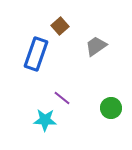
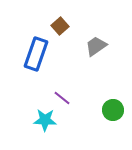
green circle: moved 2 px right, 2 px down
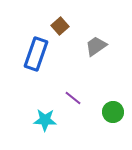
purple line: moved 11 px right
green circle: moved 2 px down
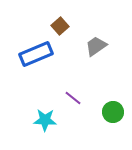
blue rectangle: rotated 48 degrees clockwise
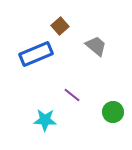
gray trapezoid: rotated 75 degrees clockwise
purple line: moved 1 px left, 3 px up
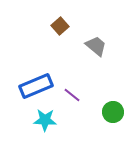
blue rectangle: moved 32 px down
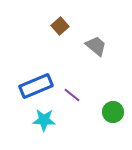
cyan star: moved 1 px left
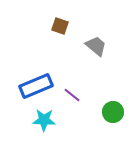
brown square: rotated 30 degrees counterclockwise
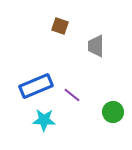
gray trapezoid: rotated 130 degrees counterclockwise
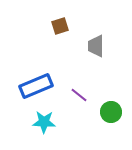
brown square: rotated 36 degrees counterclockwise
purple line: moved 7 px right
green circle: moved 2 px left
cyan star: moved 2 px down
